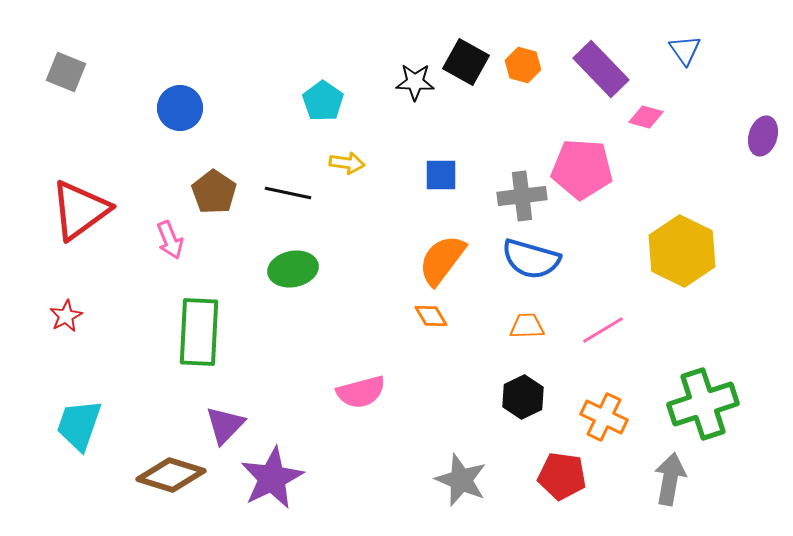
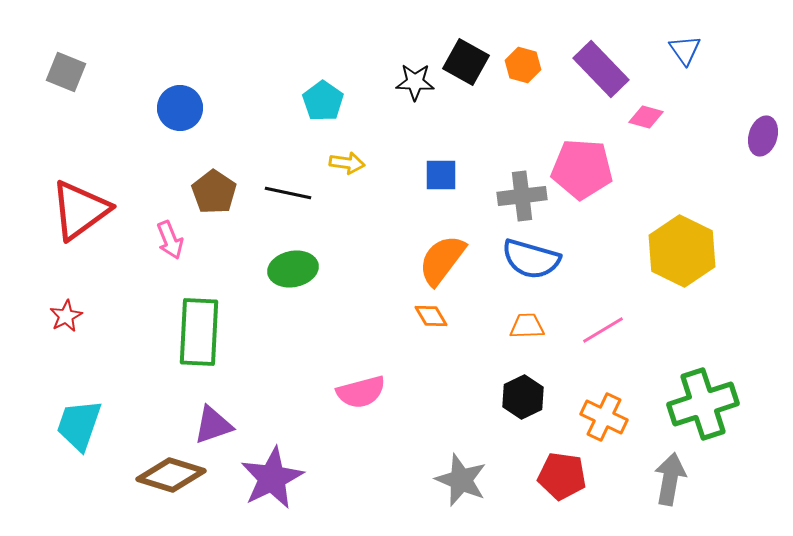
purple triangle: moved 12 px left; rotated 27 degrees clockwise
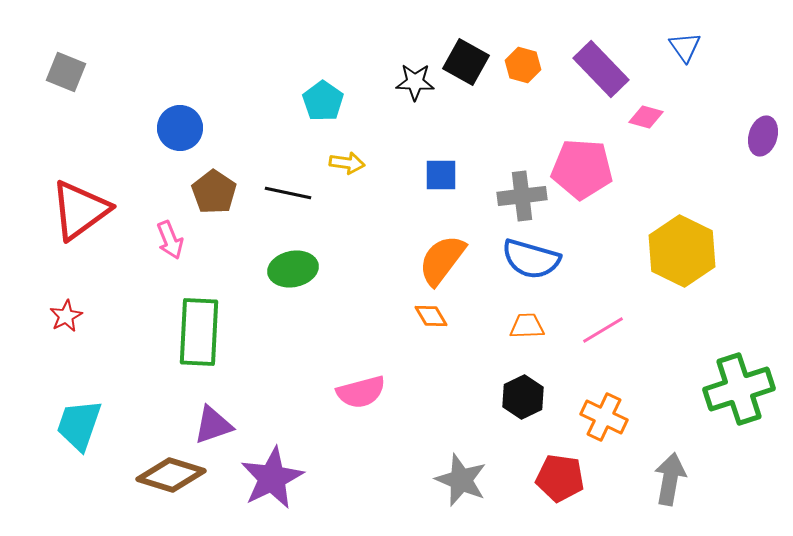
blue triangle: moved 3 px up
blue circle: moved 20 px down
green cross: moved 36 px right, 15 px up
red pentagon: moved 2 px left, 2 px down
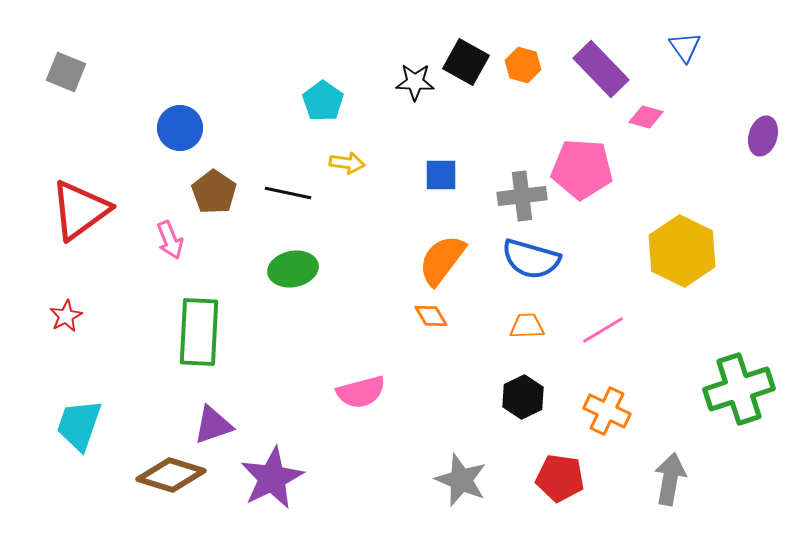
orange cross: moved 3 px right, 6 px up
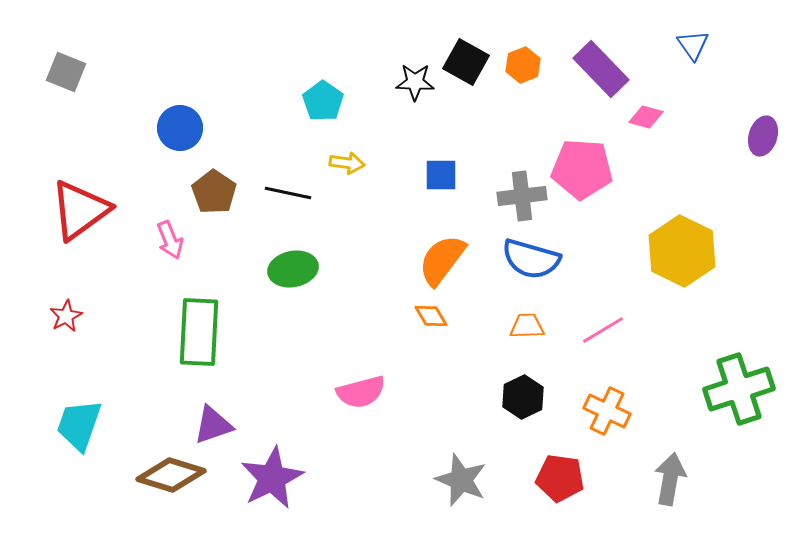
blue triangle: moved 8 px right, 2 px up
orange hexagon: rotated 24 degrees clockwise
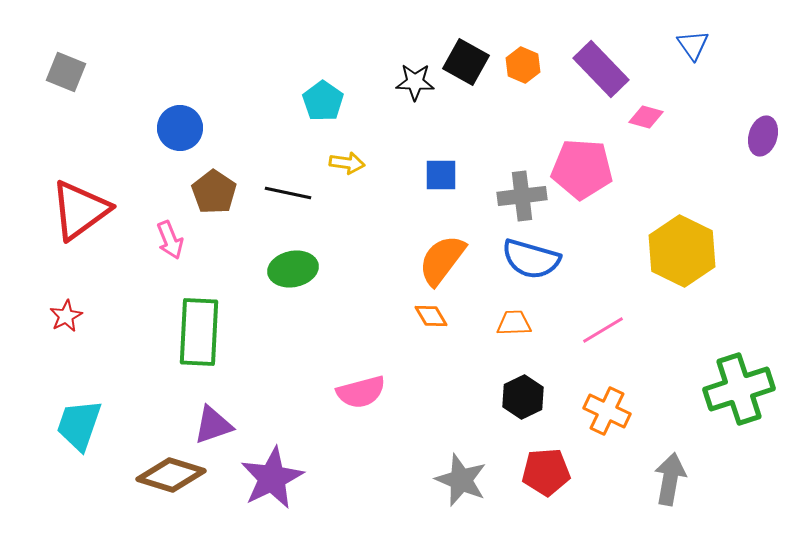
orange hexagon: rotated 16 degrees counterclockwise
orange trapezoid: moved 13 px left, 3 px up
red pentagon: moved 14 px left, 6 px up; rotated 12 degrees counterclockwise
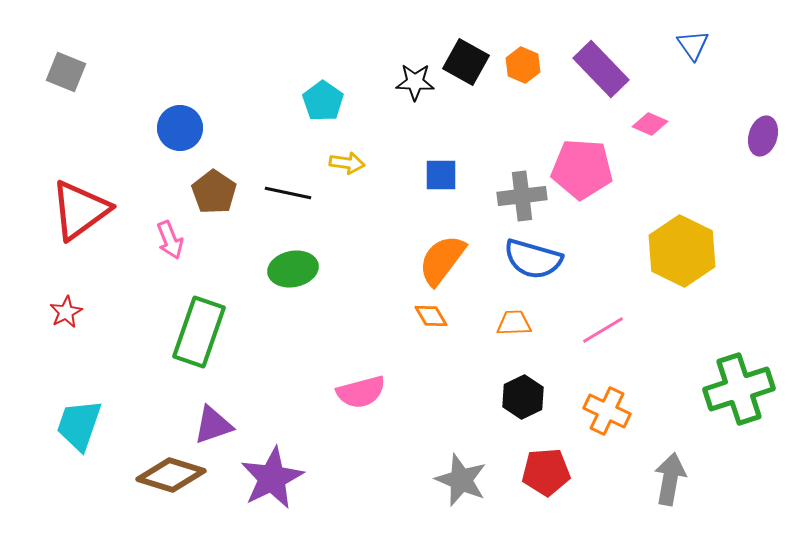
pink diamond: moved 4 px right, 7 px down; rotated 8 degrees clockwise
blue semicircle: moved 2 px right
red star: moved 4 px up
green rectangle: rotated 16 degrees clockwise
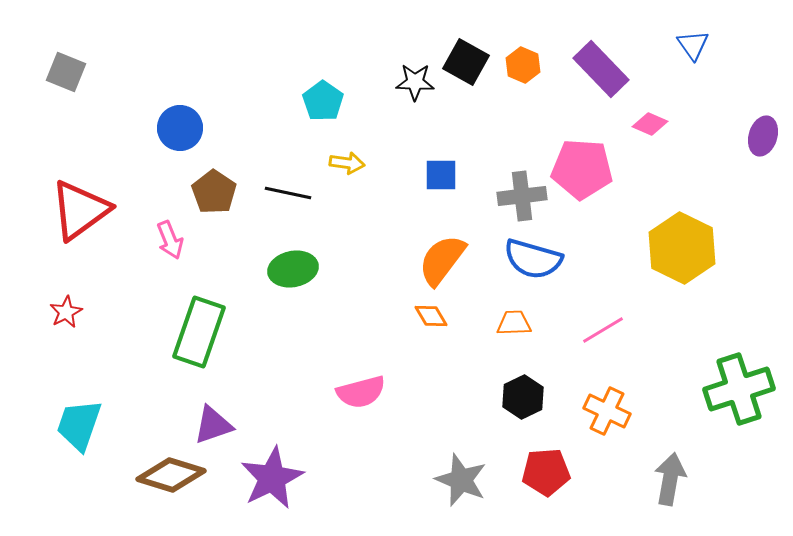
yellow hexagon: moved 3 px up
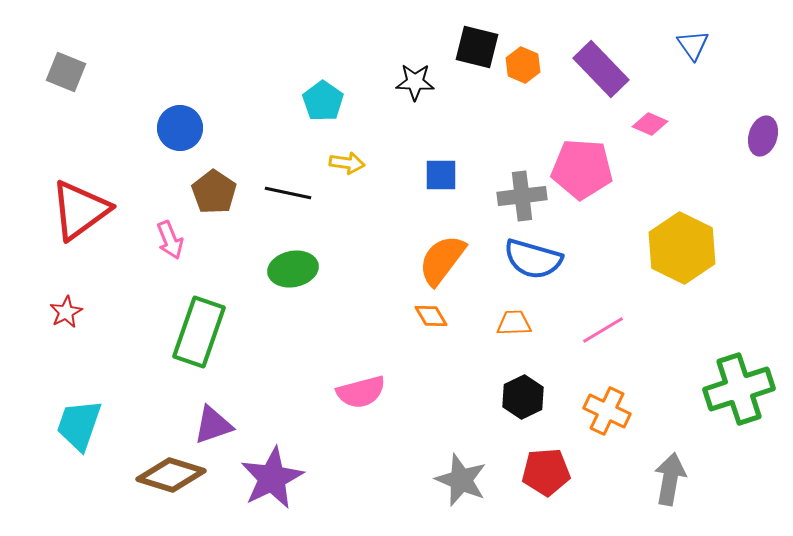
black square: moved 11 px right, 15 px up; rotated 15 degrees counterclockwise
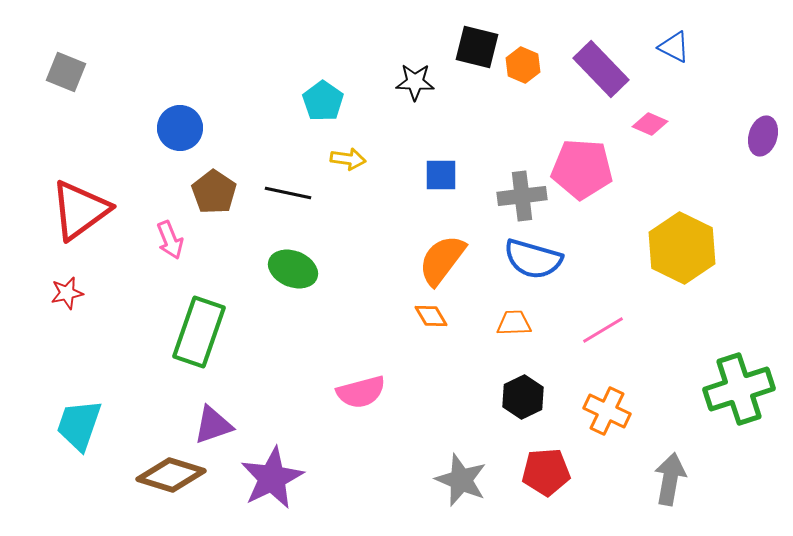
blue triangle: moved 19 px left, 2 px down; rotated 28 degrees counterclockwise
yellow arrow: moved 1 px right, 4 px up
green ellipse: rotated 33 degrees clockwise
red star: moved 1 px right, 19 px up; rotated 16 degrees clockwise
